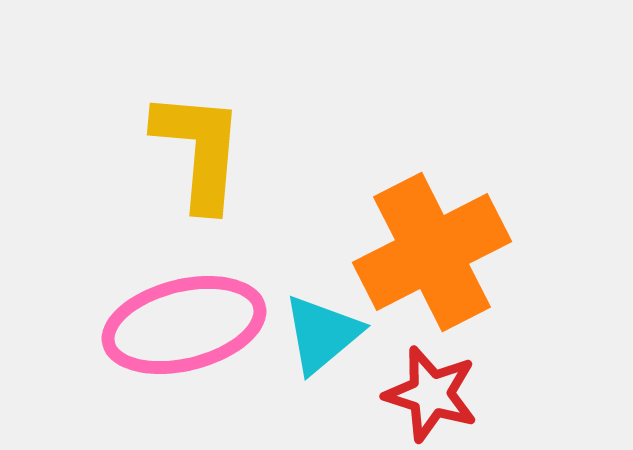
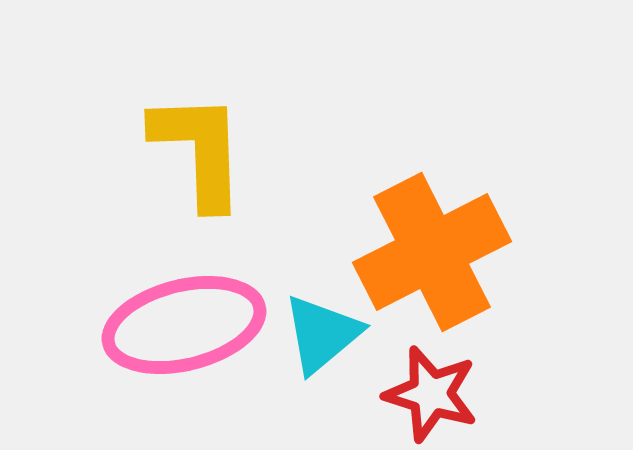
yellow L-shape: rotated 7 degrees counterclockwise
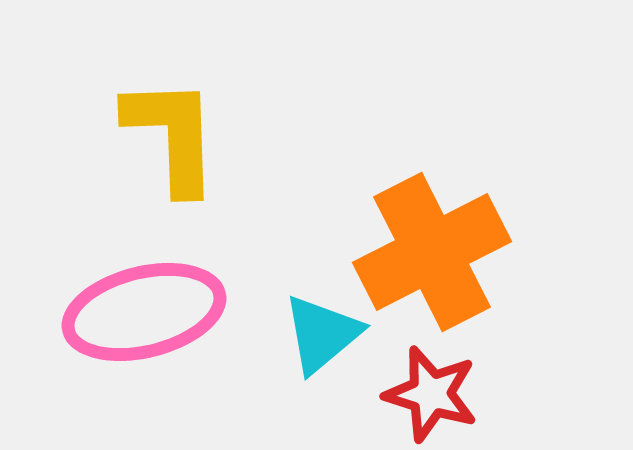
yellow L-shape: moved 27 px left, 15 px up
pink ellipse: moved 40 px left, 13 px up
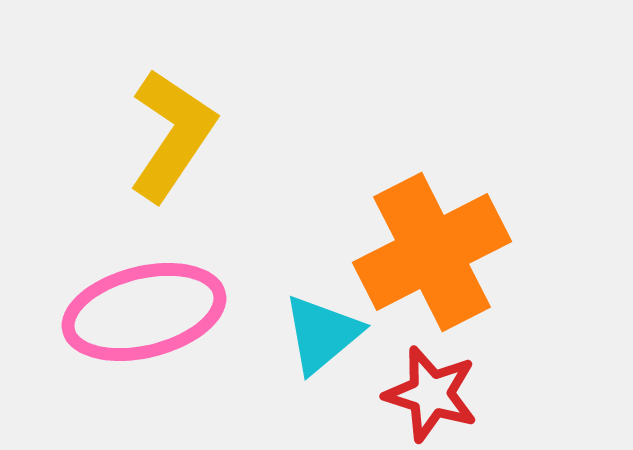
yellow L-shape: rotated 36 degrees clockwise
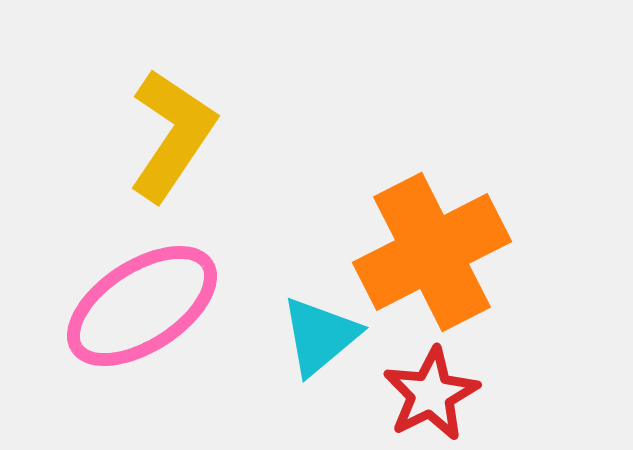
pink ellipse: moved 2 px left, 6 px up; rotated 19 degrees counterclockwise
cyan triangle: moved 2 px left, 2 px down
red star: rotated 28 degrees clockwise
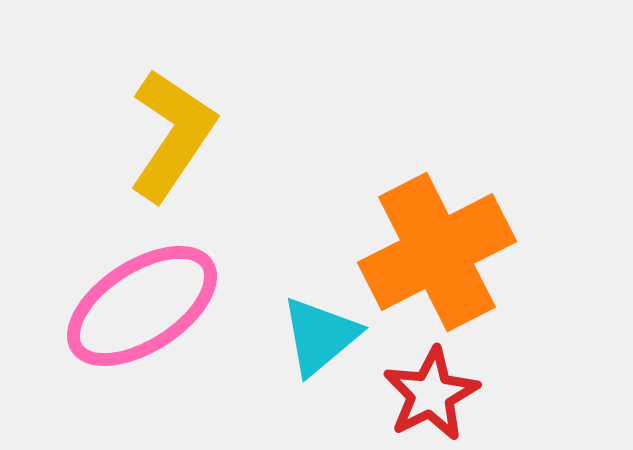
orange cross: moved 5 px right
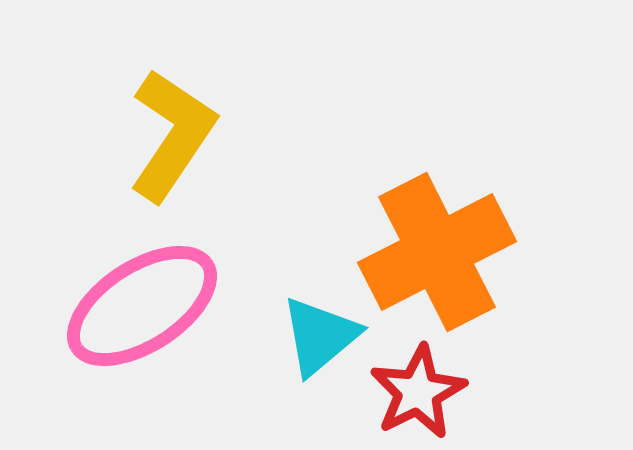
red star: moved 13 px left, 2 px up
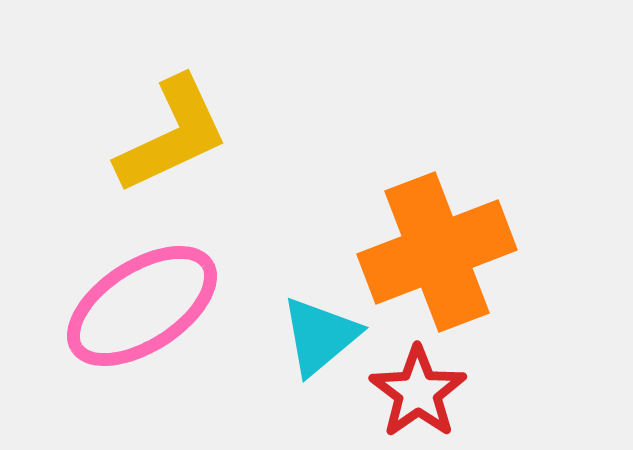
yellow L-shape: rotated 31 degrees clockwise
orange cross: rotated 6 degrees clockwise
red star: rotated 8 degrees counterclockwise
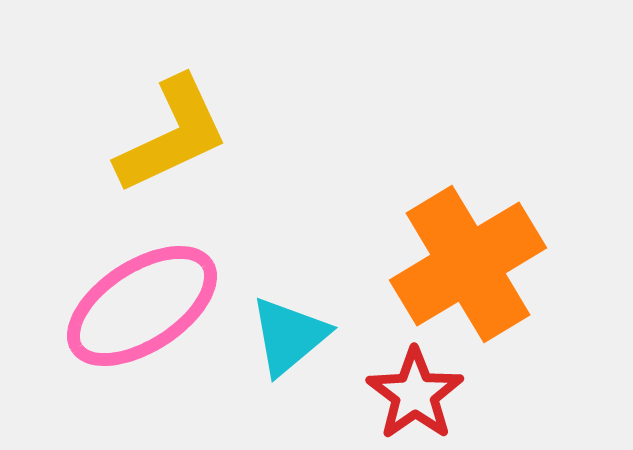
orange cross: moved 31 px right, 12 px down; rotated 10 degrees counterclockwise
cyan triangle: moved 31 px left
red star: moved 3 px left, 2 px down
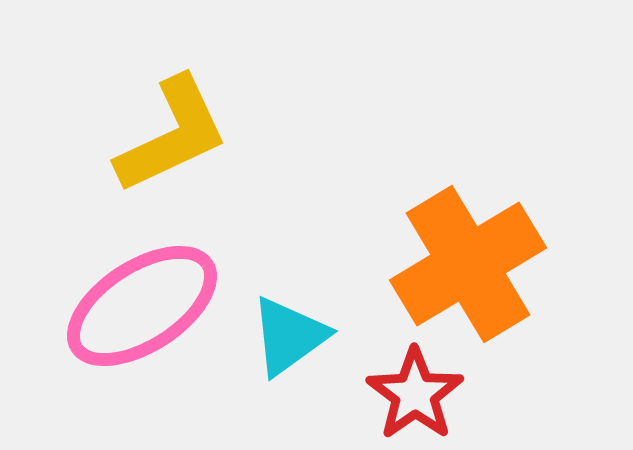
cyan triangle: rotated 4 degrees clockwise
